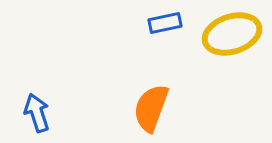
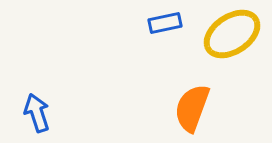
yellow ellipse: rotated 16 degrees counterclockwise
orange semicircle: moved 41 px right
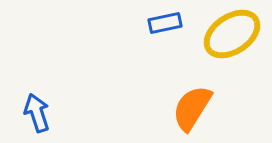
orange semicircle: rotated 12 degrees clockwise
